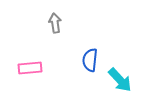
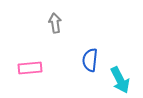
cyan arrow: rotated 16 degrees clockwise
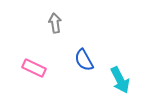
blue semicircle: moved 6 px left; rotated 35 degrees counterclockwise
pink rectangle: moved 4 px right; rotated 30 degrees clockwise
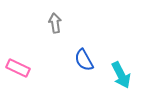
pink rectangle: moved 16 px left
cyan arrow: moved 1 px right, 5 px up
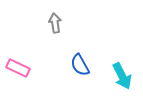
blue semicircle: moved 4 px left, 5 px down
cyan arrow: moved 1 px right, 1 px down
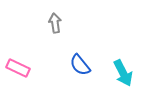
blue semicircle: rotated 10 degrees counterclockwise
cyan arrow: moved 1 px right, 3 px up
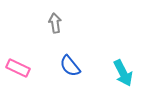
blue semicircle: moved 10 px left, 1 px down
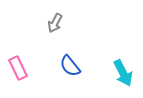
gray arrow: rotated 144 degrees counterclockwise
pink rectangle: rotated 40 degrees clockwise
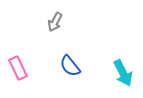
gray arrow: moved 1 px up
